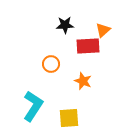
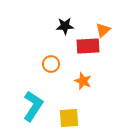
black star: moved 1 px down
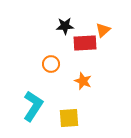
red rectangle: moved 3 px left, 3 px up
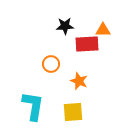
orange triangle: rotated 42 degrees clockwise
red rectangle: moved 2 px right, 1 px down
orange star: moved 4 px left
cyan L-shape: rotated 24 degrees counterclockwise
yellow square: moved 4 px right, 6 px up
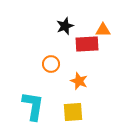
black star: rotated 18 degrees counterclockwise
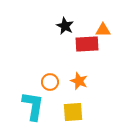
black star: rotated 24 degrees counterclockwise
orange circle: moved 1 px left, 18 px down
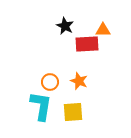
cyan L-shape: moved 8 px right
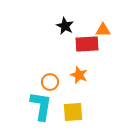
orange star: moved 6 px up
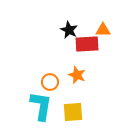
black star: moved 4 px right, 4 px down
orange star: moved 2 px left
